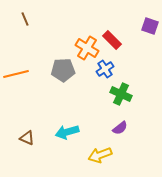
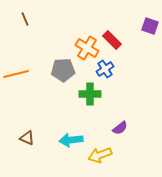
green cross: moved 31 px left; rotated 25 degrees counterclockwise
cyan arrow: moved 4 px right, 8 px down; rotated 10 degrees clockwise
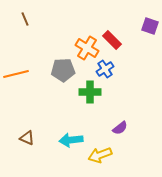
green cross: moved 2 px up
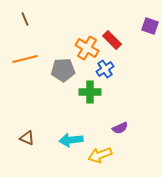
orange line: moved 9 px right, 15 px up
purple semicircle: rotated 14 degrees clockwise
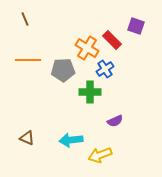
purple square: moved 14 px left
orange line: moved 3 px right, 1 px down; rotated 15 degrees clockwise
purple semicircle: moved 5 px left, 7 px up
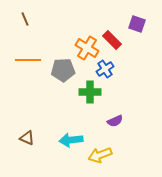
purple square: moved 1 px right, 2 px up
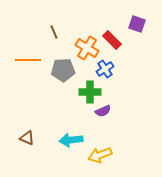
brown line: moved 29 px right, 13 px down
purple semicircle: moved 12 px left, 10 px up
